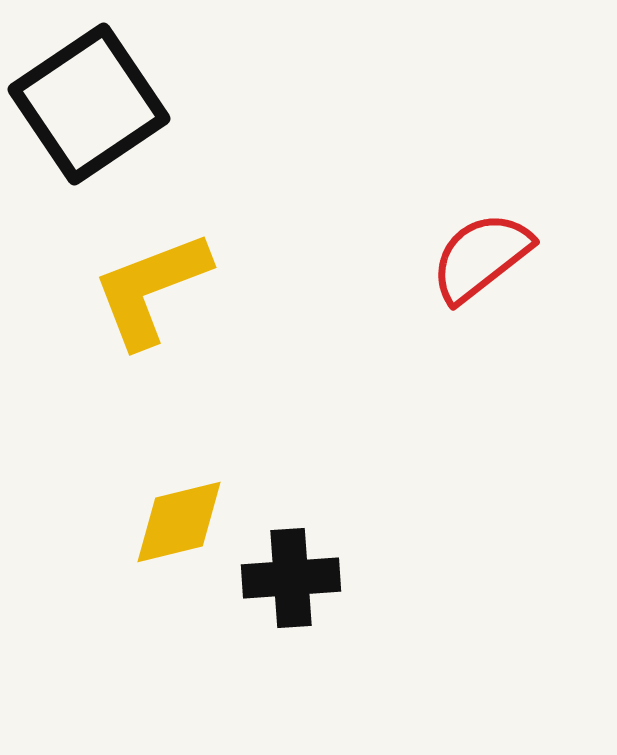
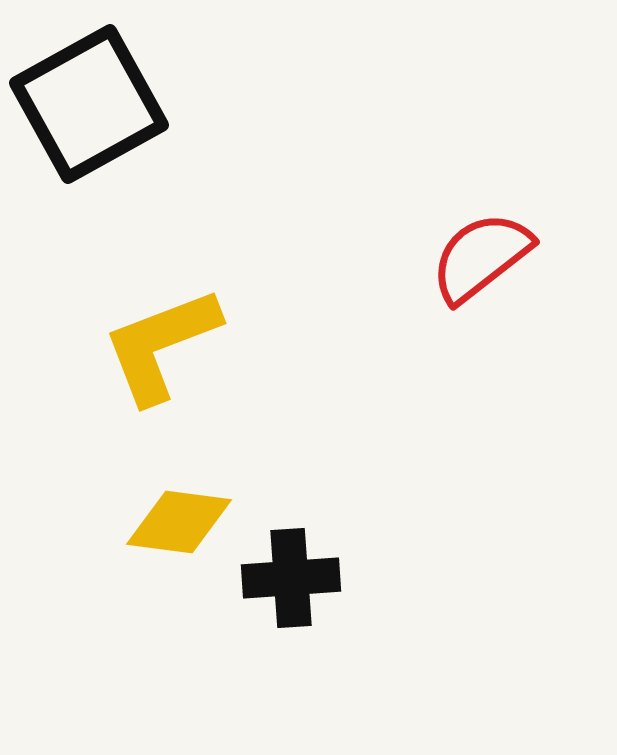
black square: rotated 5 degrees clockwise
yellow L-shape: moved 10 px right, 56 px down
yellow diamond: rotated 21 degrees clockwise
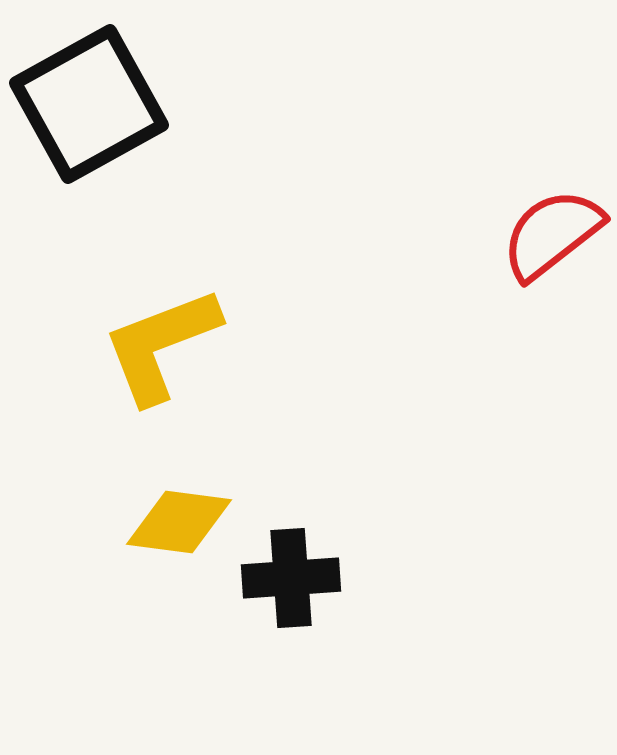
red semicircle: moved 71 px right, 23 px up
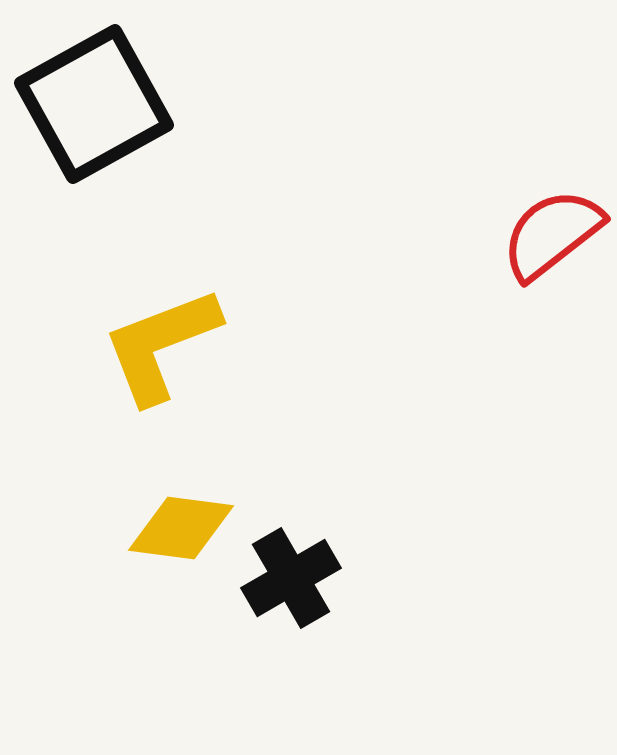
black square: moved 5 px right
yellow diamond: moved 2 px right, 6 px down
black cross: rotated 26 degrees counterclockwise
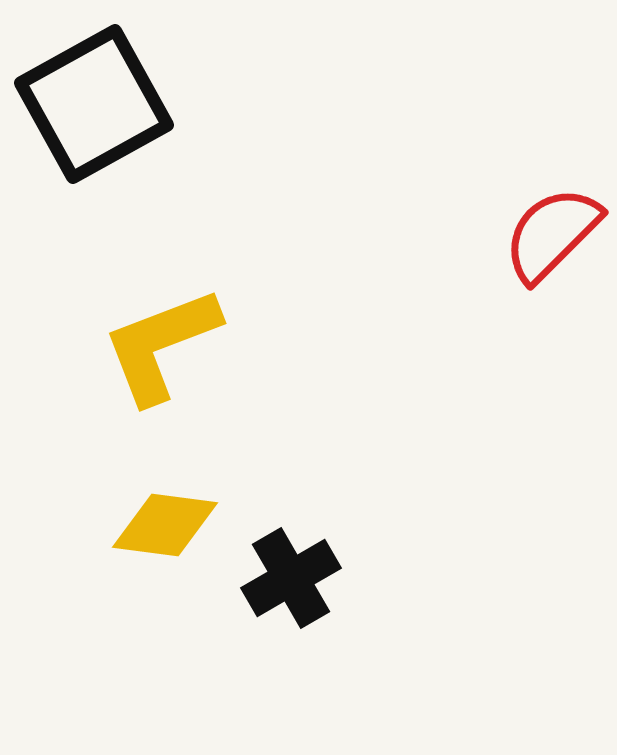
red semicircle: rotated 7 degrees counterclockwise
yellow diamond: moved 16 px left, 3 px up
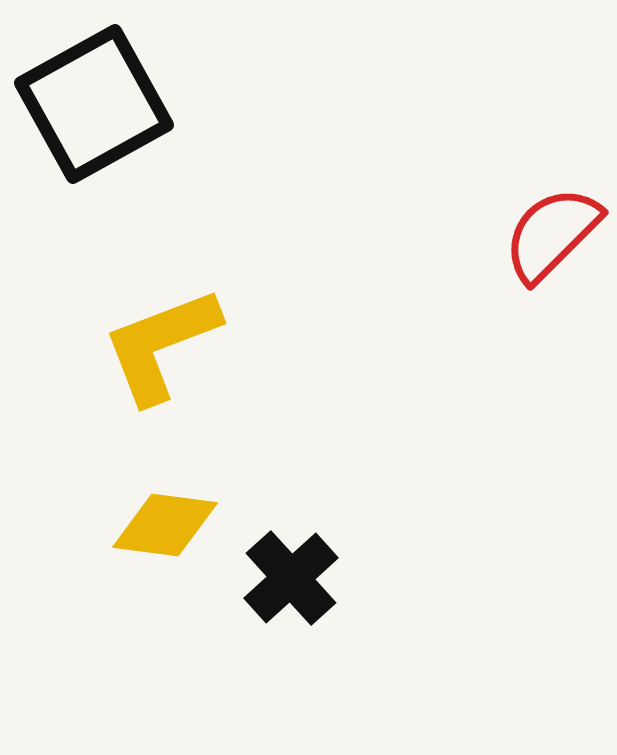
black cross: rotated 12 degrees counterclockwise
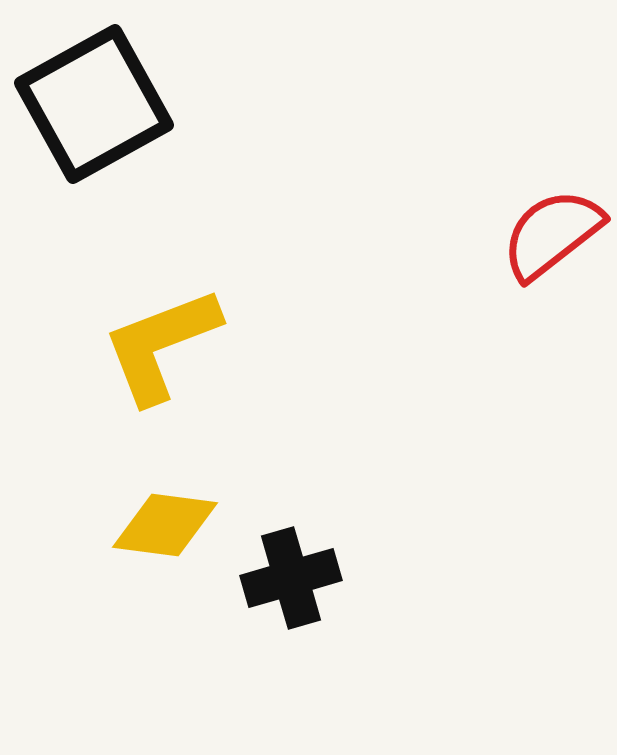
red semicircle: rotated 7 degrees clockwise
black cross: rotated 26 degrees clockwise
